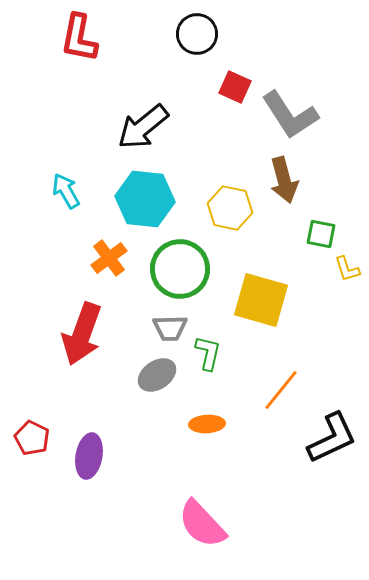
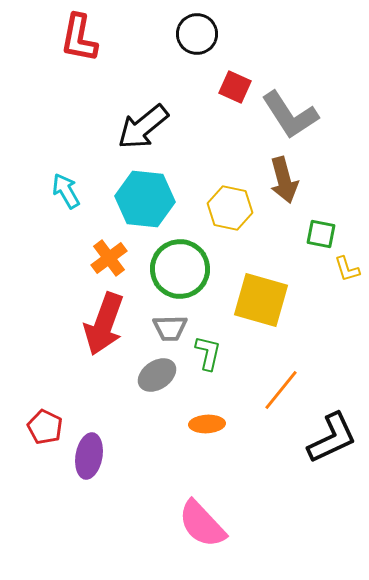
red arrow: moved 22 px right, 10 px up
red pentagon: moved 13 px right, 11 px up
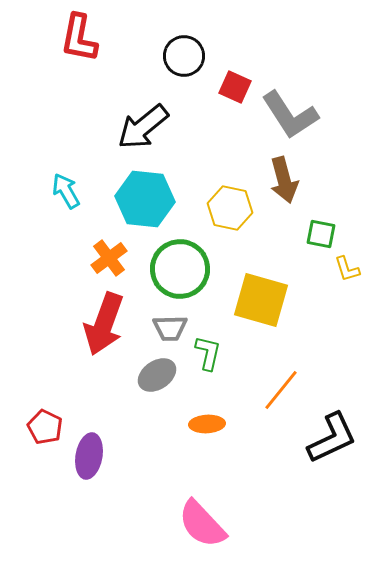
black circle: moved 13 px left, 22 px down
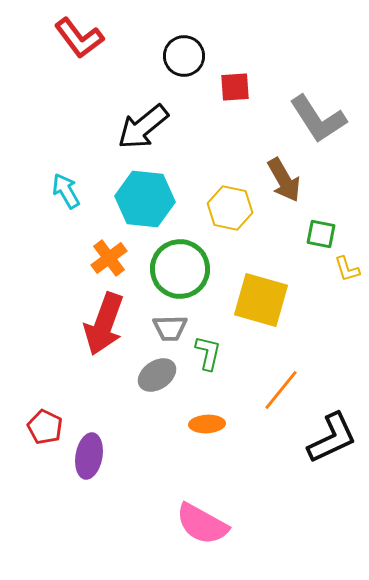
red L-shape: rotated 48 degrees counterclockwise
red square: rotated 28 degrees counterclockwise
gray L-shape: moved 28 px right, 4 px down
brown arrow: rotated 15 degrees counterclockwise
pink semicircle: rotated 18 degrees counterclockwise
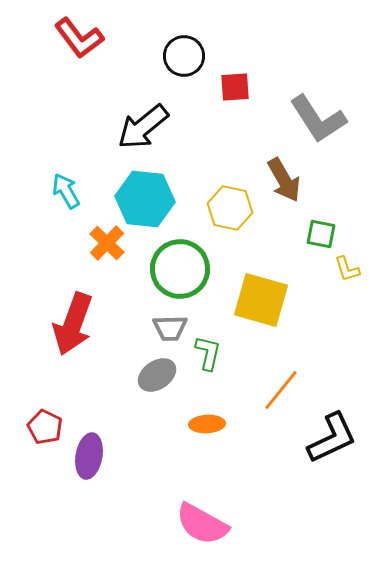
orange cross: moved 2 px left, 15 px up; rotated 9 degrees counterclockwise
red arrow: moved 31 px left
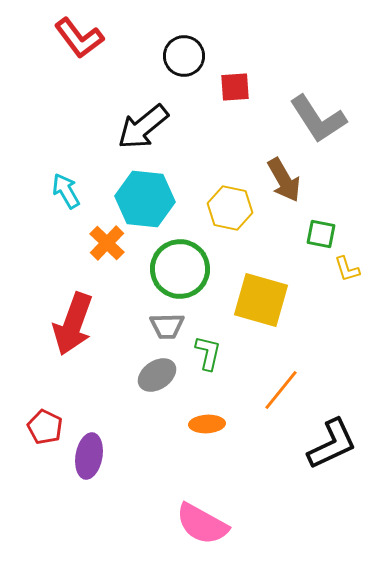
gray trapezoid: moved 3 px left, 2 px up
black L-shape: moved 6 px down
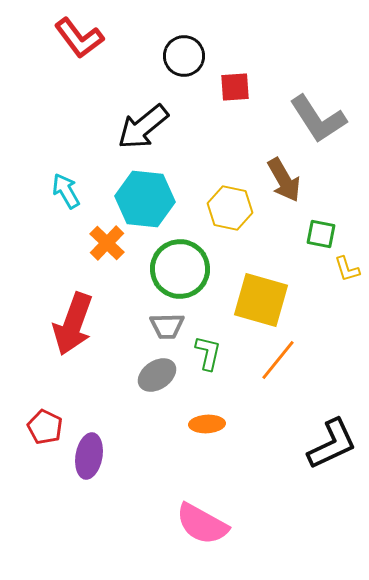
orange line: moved 3 px left, 30 px up
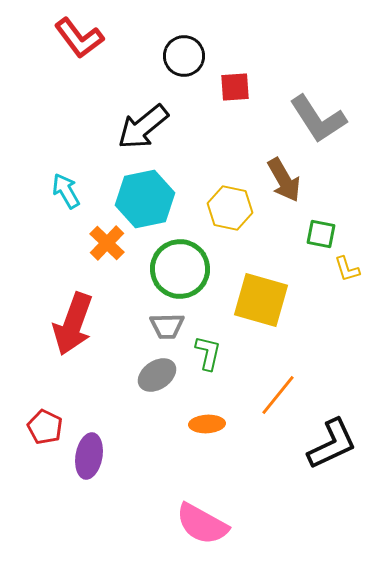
cyan hexagon: rotated 18 degrees counterclockwise
orange line: moved 35 px down
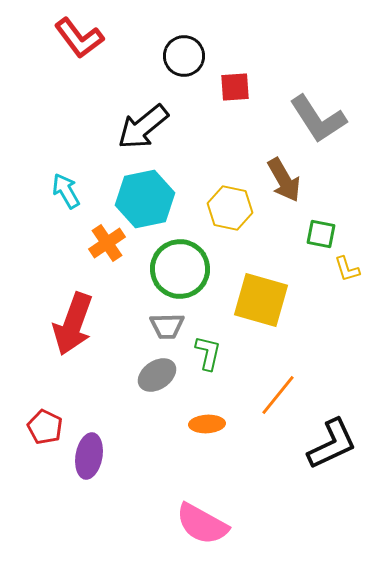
orange cross: rotated 12 degrees clockwise
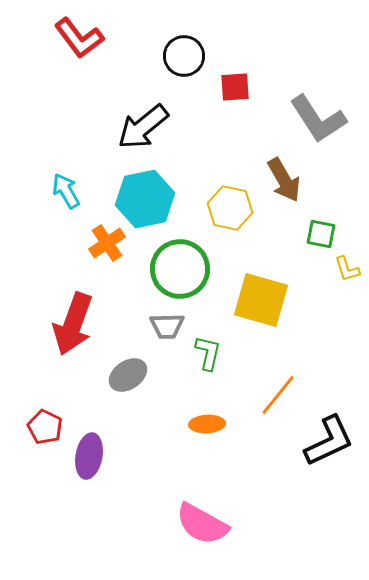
gray ellipse: moved 29 px left
black L-shape: moved 3 px left, 3 px up
